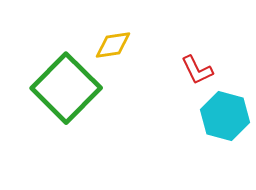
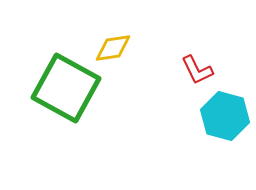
yellow diamond: moved 3 px down
green square: rotated 16 degrees counterclockwise
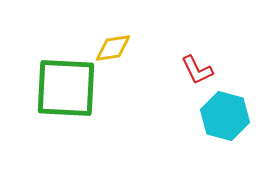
green square: rotated 26 degrees counterclockwise
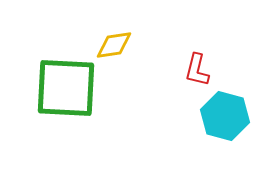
yellow diamond: moved 1 px right, 3 px up
red L-shape: rotated 40 degrees clockwise
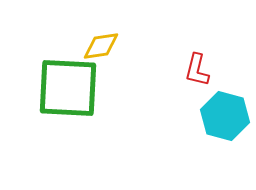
yellow diamond: moved 13 px left, 1 px down
green square: moved 2 px right
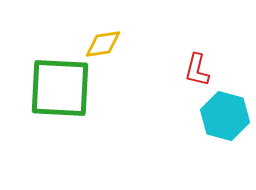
yellow diamond: moved 2 px right, 2 px up
green square: moved 8 px left
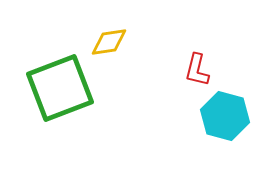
yellow diamond: moved 6 px right, 2 px up
green square: rotated 24 degrees counterclockwise
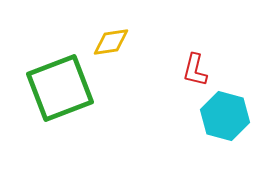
yellow diamond: moved 2 px right
red L-shape: moved 2 px left
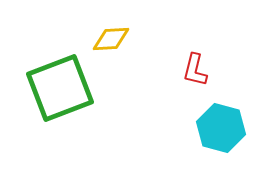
yellow diamond: moved 3 px up; rotated 6 degrees clockwise
cyan hexagon: moved 4 px left, 12 px down
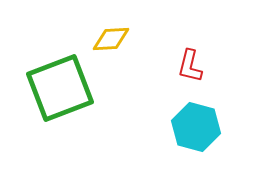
red L-shape: moved 5 px left, 4 px up
cyan hexagon: moved 25 px left, 1 px up
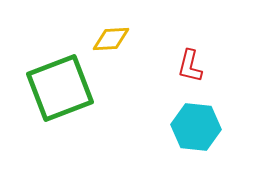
cyan hexagon: rotated 9 degrees counterclockwise
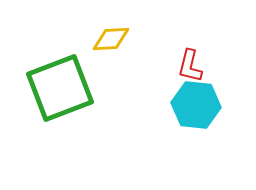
cyan hexagon: moved 22 px up
